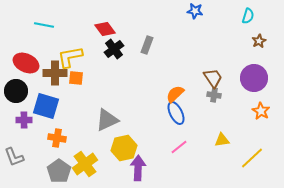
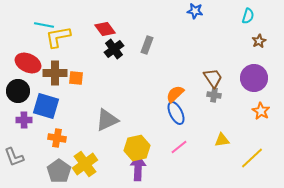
yellow L-shape: moved 12 px left, 20 px up
red ellipse: moved 2 px right
black circle: moved 2 px right
yellow hexagon: moved 13 px right
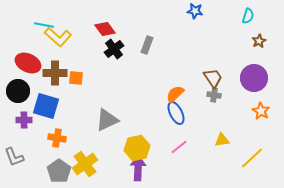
yellow L-shape: rotated 128 degrees counterclockwise
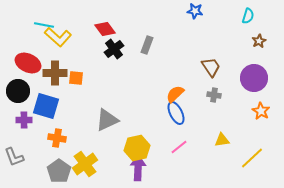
brown trapezoid: moved 2 px left, 11 px up
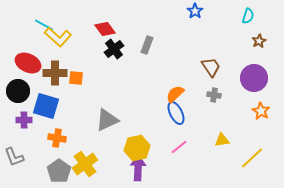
blue star: rotated 28 degrees clockwise
cyan line: rotated 18 degrees clockwise
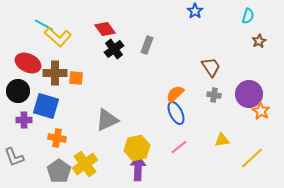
purple circle: moved 5 px left, 16 px down
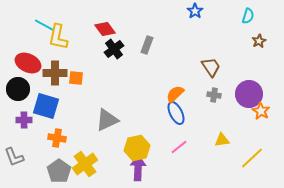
yellow L-shape: rotated 60 degrees clockwise
black circle: moved 2 px up
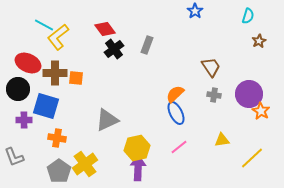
yellow L-shape: rotated 40 degrees clockwise
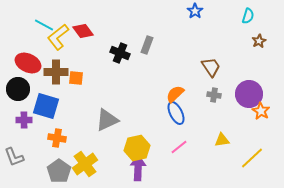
red diamond: moved 22 px left, 2 px down
black cross: moved 6 px right, 4 px down; rotated 30 degrees counterclockwise
brown cross: moved 1 px right, 1 px up
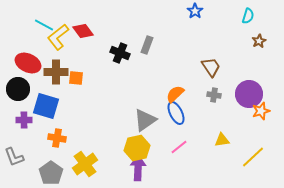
orange star: rotated 24 degrees clockwise
gray triangle: moved 38 px right; rotated 10 degrees counterclockwise
yellow line: moved 1 px right, 1 px up
gray pentagon: moved 8 px left, 2 px down
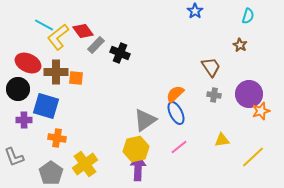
brown star: moved 19 px left, 4 px down; rotated 16 degrees counterclockwise
gray rectangle: moved 51 px left; rotated 24 degrees clockwise
yellow hexagon: moved 1 px left, 1 px down
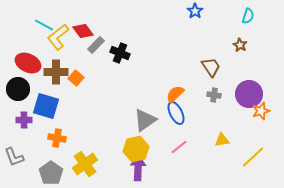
orange square: rotated 35 degrees clockwise
